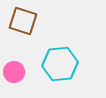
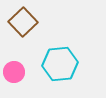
brown square: moved 1 px down; rotated 28 degrees clockwise
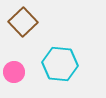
cyan hexagon: rotated 12 degrees clockwise
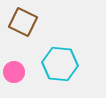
brown square: rotated 20 degrees counterclockwise
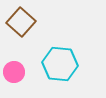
brown square: moved 2 px left; rotated 16 degrees clockwise
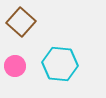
pink circle: moved 1 px right, 6 px up
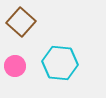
cyan hexagon: moved 1 px up
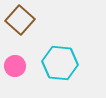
brown square: moved 1 px left, 2 px up
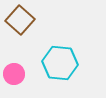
pink circle: moved 1 px left, 8 px down
